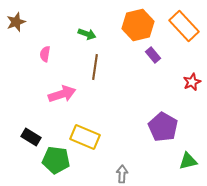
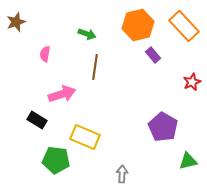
black rectangle: moved 6 px right, 17 px up
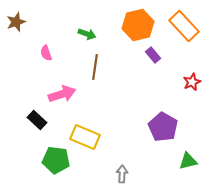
pink semicircle: moved 1 px right, 1 px up; rotated 28 degrees counterclockwise
black rectangle: rotated 12 degrees clockwise
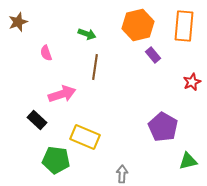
brown star: moved 2 px right
orange rectangle: rotated 48 degrees clockwise
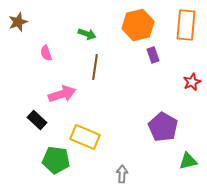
orange rectangle: moved 2 px right, 1 px up
purple rectangle: rotated 21 degrees clockwise
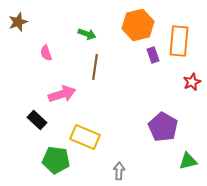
orange rectangle: moved 7 px left, 16 px down
gray arrow: moved 3 px left, 3 px up
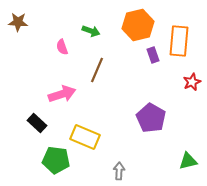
brown star: rotated 24 degrees clockwise
green arrow: moved 4 px right, 3 px up
pink semicircle: moved 16 px right, 6 px up
brown line: moved 2 px right, 3 px down; rotated 15 degrees clockwise
black rectangle: moved 3 px down
purple pentagon: moved 12 px left, 9 px up
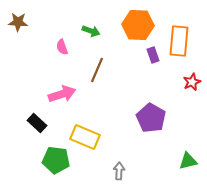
orange hexagon: rotated 16 degrees clockwise
